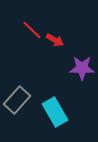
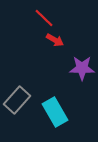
red line: moved 12 px right, 12 px up
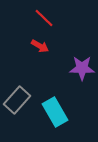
red arrow: moved 15 px left, 6 px down
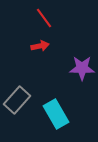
red line: rotated 10 degrees clockwise
red arrow: rotated 42 degrees counterclockwise
cyan rectangle: moved 1 px right, 2 px down
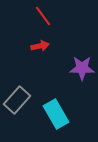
red line: moved 1 px left, 2 px up
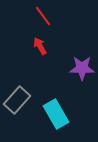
red arrow: rotated 108 degrees counterclockwise
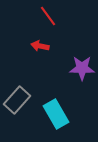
red line: moved 5 px right
red arrow: rotated 48 degrees counterclockwise
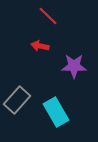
red line: rotated 10 degrees counterclockwise
purple star: moved 8 px left, 2 px up
cyan rectangle: moved 2 px up
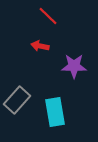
cyan rectangle: moved 1 px left; rotated 20 degrees clockwise
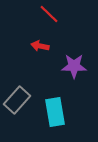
red line: moved 1 px right, 2 px up
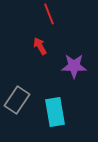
red line: rotated 25 degrees clockwise
red arrow: rotated 48 degrees clockwise
gray rectangle: rotated 8 degrees counterclockwise
